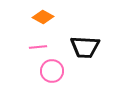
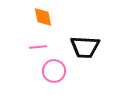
orange diamond: rotated 50 degrees clockwise
pink circle: moved 2 px right
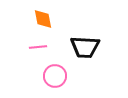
orange diamond: moved 2 px down
pink circle: moved 1 px right, 5 px down
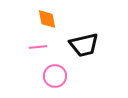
orange diamond: moved 4 px right
black trapezoid: moved 1 px left, 2 px up; rotated 16 degrees counterclockwise
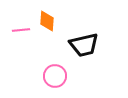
orange diamond: moved 2 px down; rotated 15 degrees clockwise
pink line: moved 17 px left, 17 px up
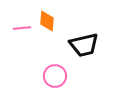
pink line: moved 1 px right, 2 px up
